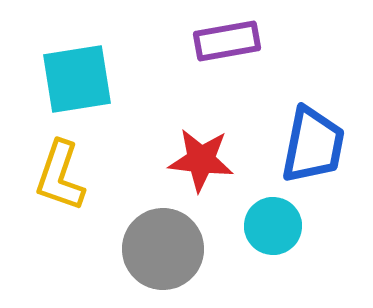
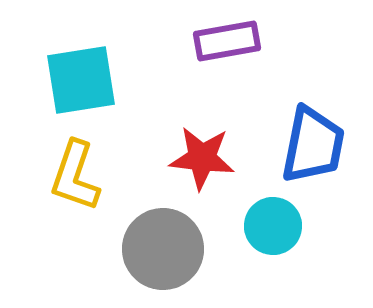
cyan square: moved 4 px right, 1 px down
red star: moved 1 px right, 2 px up
yellow L-shape: moved 15 px right
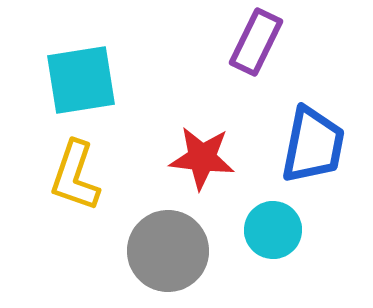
purple rectangle: moved 29 px right, 1 px down; rotated 54 degrees counterclockwise
cyan circle: moved 4 px down
gray circle: moved 5 px right, 2 px down
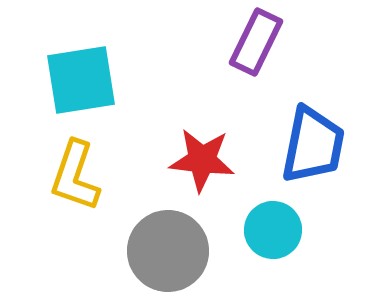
red star: moved 2 px down
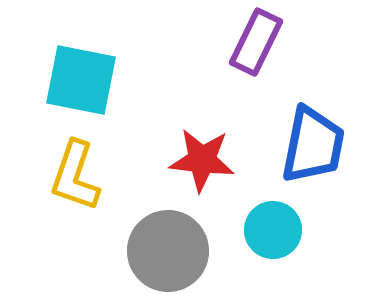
cyan square: rotated 20 degrees clockwise
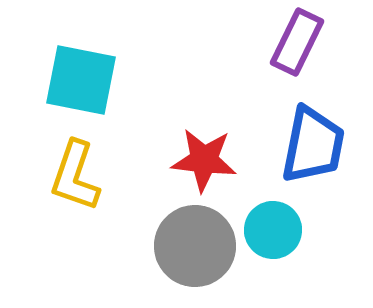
purple rectangle: moved 41 px right
red star: moved 2 px right
gray circle: moved 27 px right, 5 px up
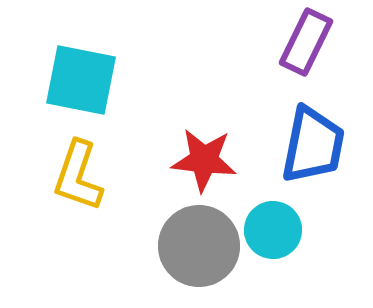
purple rectangle: moved 9 px right
yellow L-shape: moved 3 px right
gray circle: moved 4 px right
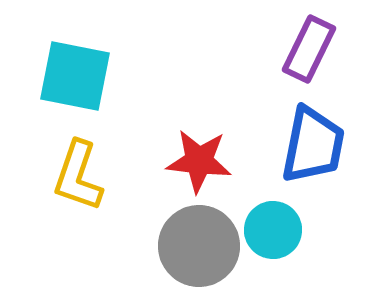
purple rectangle: moved 3 px right, 7 px down
cyan square: moved 6 px left, 4 px up
red star: moved 5 px left, 1 px down
